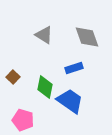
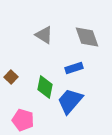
brown square: moved 2 px left
blue trapezoid: rotated 84 degrees counterclockwise
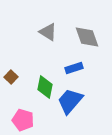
gray triangle: moved 4 px right, 3 px up
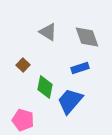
blue rectangle: moved 6 px right
brown square: moved 12 px right, 12 px up
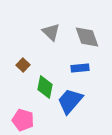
gray triangle: moved 3 px right; rotated 12 degrees clockwise
blue rectangle: rotated 12 degrees clockwise
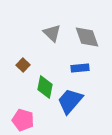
gray triangle: moved 1 px right, 1 px down
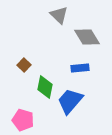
gray triangle: moved 7 px right, 18 px up
gray diamond: rotated 12 degrees counterclockwise
brown square: moved 1 px right
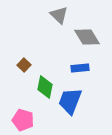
blue trapezoid: rotated 20 degrees counterclockwise
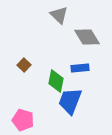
green diamond: moved 11 px right, 6 px up
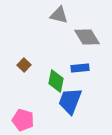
gray triangle: rotated 30 degrees counterclockwise
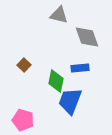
gray diamond: rotated 12 degrees clockwise
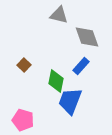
blue rectangle: moved 1 px right, 2 px up; rotated 42 degrees counterclockwise
